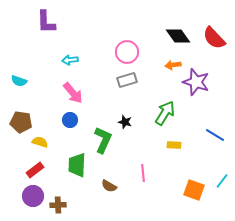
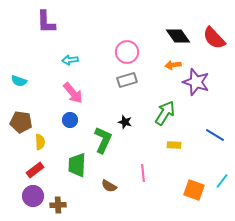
yellow semicircle: rotated 70 degrees clockwise
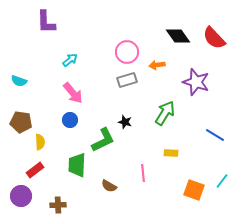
cyan arrow: rotated 147 degrees clockwise
orange arrow: moved 16 px left
green L-shape: rotated 40 degrees clockwise
yellow rectangle: moved 3 px left, 8 px down
purple circle: moved 12 px left
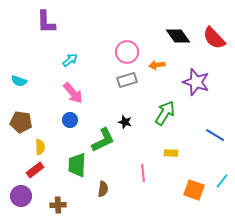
yellow semicircle: moved 5 px down
brown semicircle: moved 6 px left, 3 px down; rotated 112 degrees counterclockwise
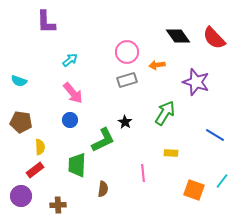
black star: rotated 16 degrees clockwise
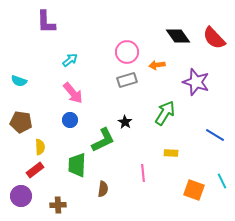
cyan line: rotated 63 degrees counterclockwise
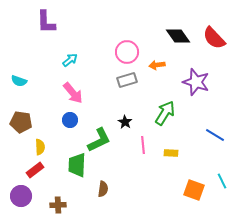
green L-shape: moved 4 px left
pink line: moved 28 px up
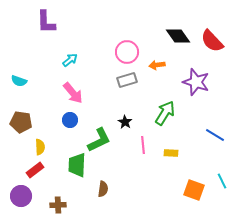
red semicircle: moved 2 px left, 3 px down
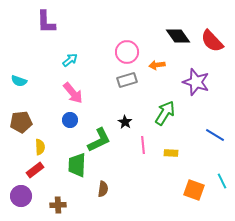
brown pentagon: rotated 15 degrees counterclockwise
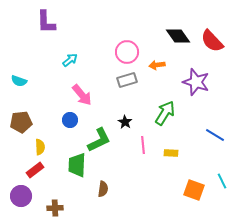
pink arrow: moved 9 px right, 2 px down
brown cross: moved 3 px left, 3 px down
